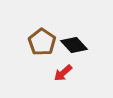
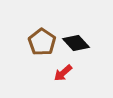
black diamond: moved 2 px right, 2 px up
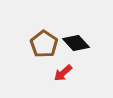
brown pentagon: moved 2 px right, 2 px down
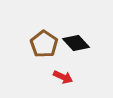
red arrow: moved 4 px down; rotated 114 degrees counterclockwise
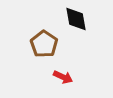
black diamond: moved 24 px up; rotated 32 degrees clockwise
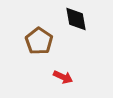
brown pentagon: moved 5 px left, 3 px up
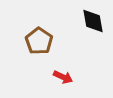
black diamond: moved 17 px right, 2 px down
